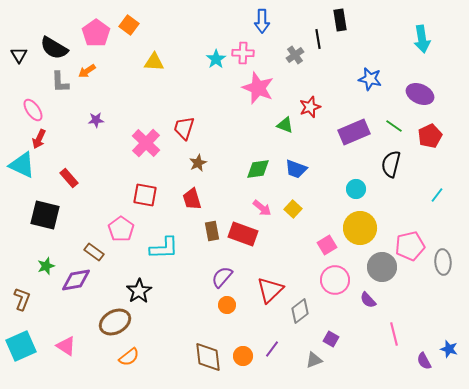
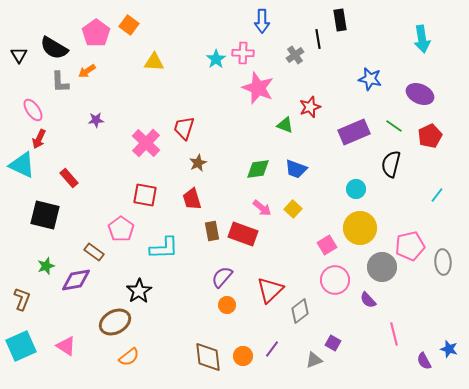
purple square at (331, 339): moved 2 px right, 4 px down
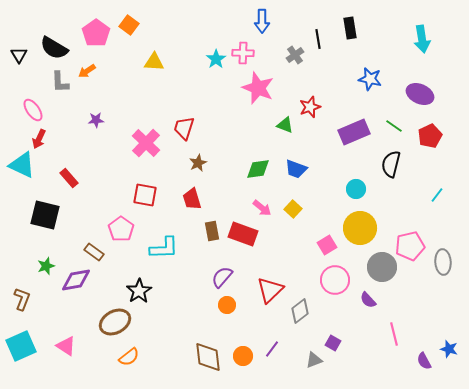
black rectangle at (340, 20): moved 10 px right, 8 px down
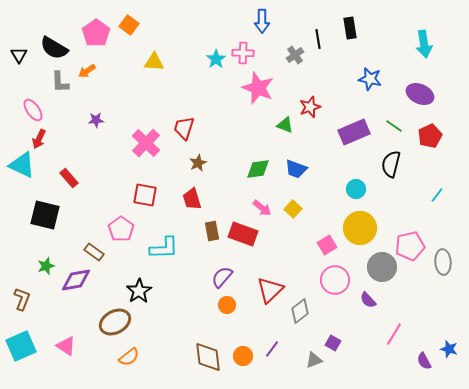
cyan arrow at (422, 39): moved 2 px right, 5 px down
pink line at (394, 334): rotated 45 degrees clockwise
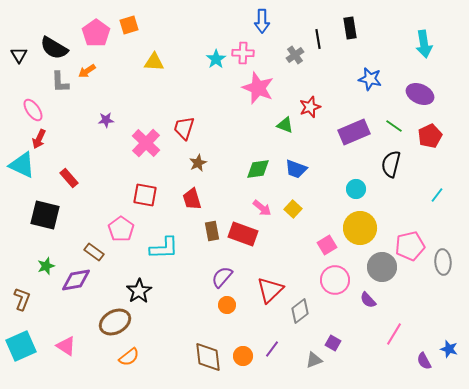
orange square at (129, 25): rotated 36 degrees clockwise
purple star at (96, 120): moved 10 px right
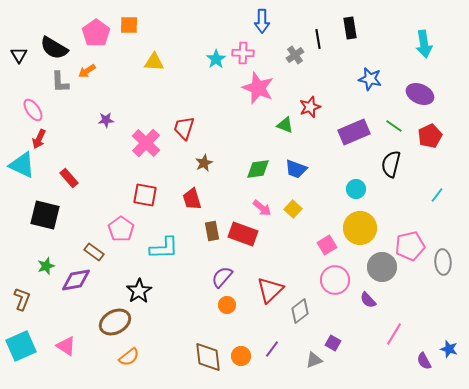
orange square at (129, 25): rotated 18 degrees clockwise
brown star at (198, 163): moved 6 px right
orange circle at (243, 356): moved 2 px left
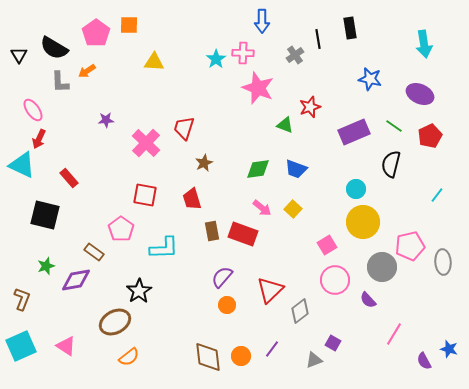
yellow circle at (360, 228): moved 3 px right, 6 px up
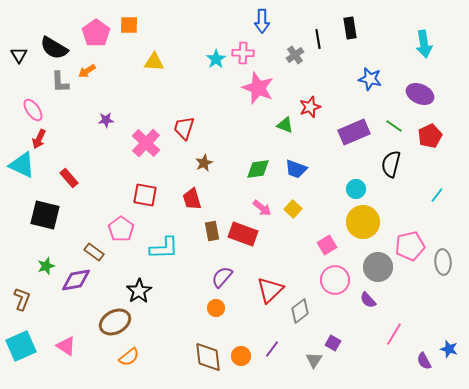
gray circle at (382, 267): moved 4 px left
orange circle at (227, 305): moved 11 px left, 3 px down
gray triangle at (314, 360): rotated 36 degrees counterclockwise
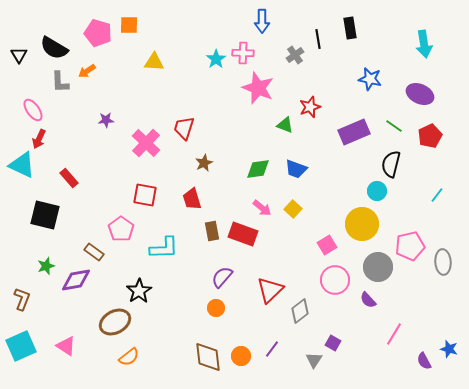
pink pentagon at (96, 33): moved 2 px right; rotated 20 degrees counterclockwise
cyan circle at (356, 189): moved 21 px right, 2 px down
yellow circle at (363, 222): moved 1 px left, 2 px down
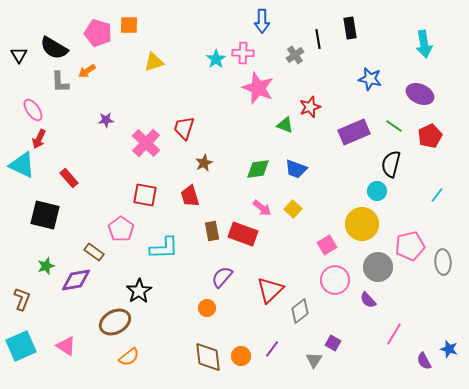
yellow triangle at (154, 62): rotated 20 degrees counterclockwise
red trapezoid at (192, 199): moved 2 px left, 3 px up
orange circle at (216, 308): moved 9 px left
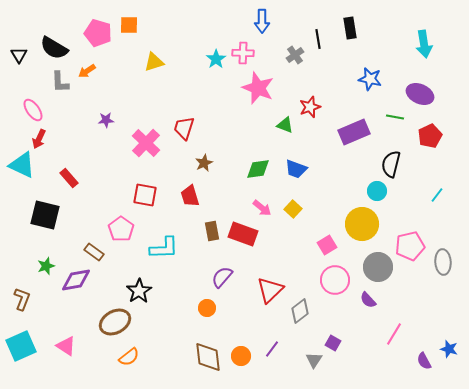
green line at (394, 126): moved 1 px right, 9 px up; rotated 24 degrees counterclockwise
